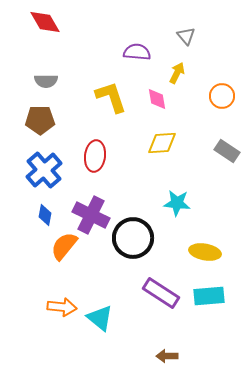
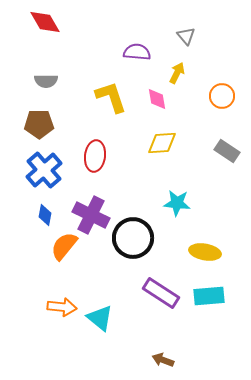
brown pentagon: moved 1 px left, 4 px down
brown arrow: moved 4 px left, 4 px down; rotated 20 degrees clockwise
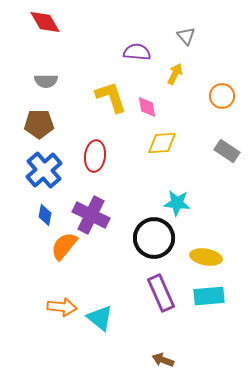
yellow arrow: moved 2 px left, 1 px down
pink diamond: moved 10 px left, 8 px down
black circle: moved 21 px right
yellow ellipse: moved 1 px right, 5 px down
purple rectangle: rotated 33 degrees clockwise
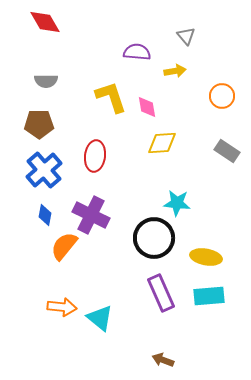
yellow arrow: moved 3 px up; rotated 55 degrees clockwise
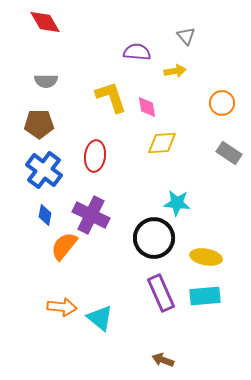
orange circle: moved 7 px down
gray rectangle: moved 2 px right, 2 px down
blue cross: rotated 12 degrees counterclockwise
cyan rectangle: moved 4 px left
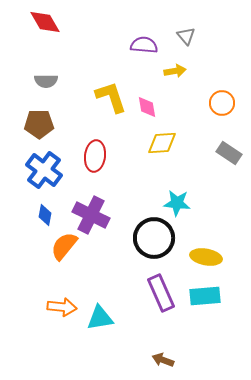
purple semicircle: moved 7 px right, 7 px up
cyan triangle: rotated 48 degrees counterclockwise
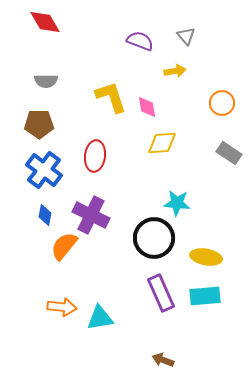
purple semicircle: moved 4 px left, 4 px up; rotated 16 degrees clockwise
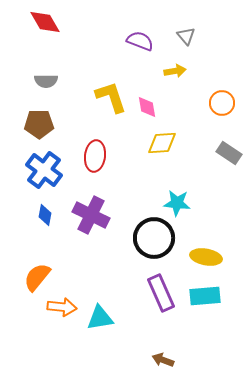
orange semicircle: moved 27 px left, 31 px down
